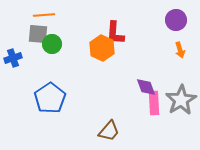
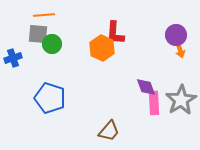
purple circle: moved 15 px down
blue pentagon: rotated 20 degrees counterclockwise
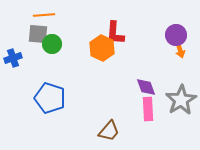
pink rectangle: moved 6 px left, 6 px down
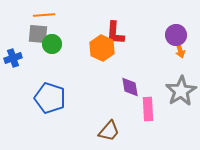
purple diamond: moved 16 px left; rotated 10 degrees clockwise
gray star: moved 9 px up
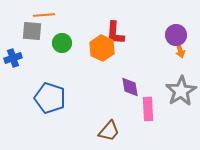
gray square: moved 6 px left, 3 px up
green circle: moved 10 px right, 1 px up
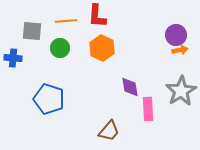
orange line: moved 22 px right, 6 px down
red L-shape: moved 18 px left, 17 px up
green circle: moved 2 px left, 5 px down
orange arrow: rotated 84 degrees counterclockwise
blue cross: rotated 24 degrees clockwise
blue pentagon: moved 1 px left, 1 px down
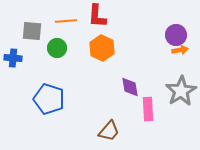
green circle: moved 3 px left
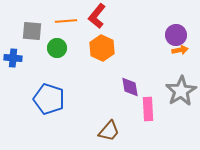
red L-shape: rotated 35 degrees clockwise
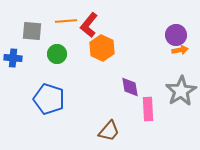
red L-shape: moved 8 px left, 9 px down
green circle: moved 6 px down
